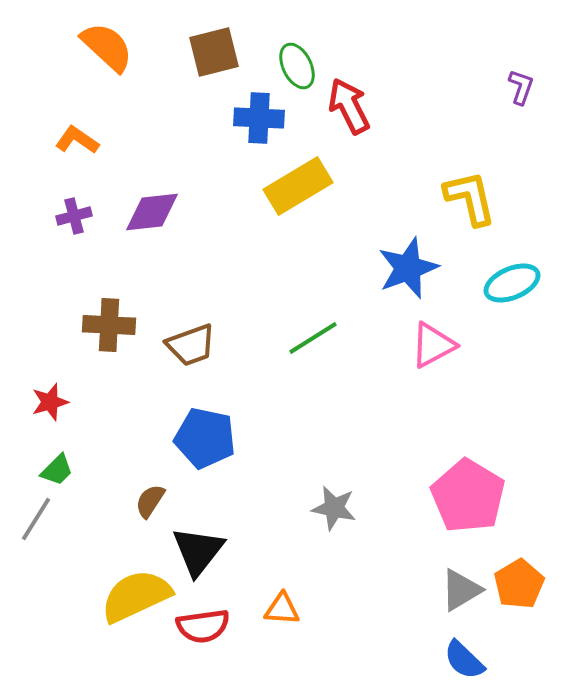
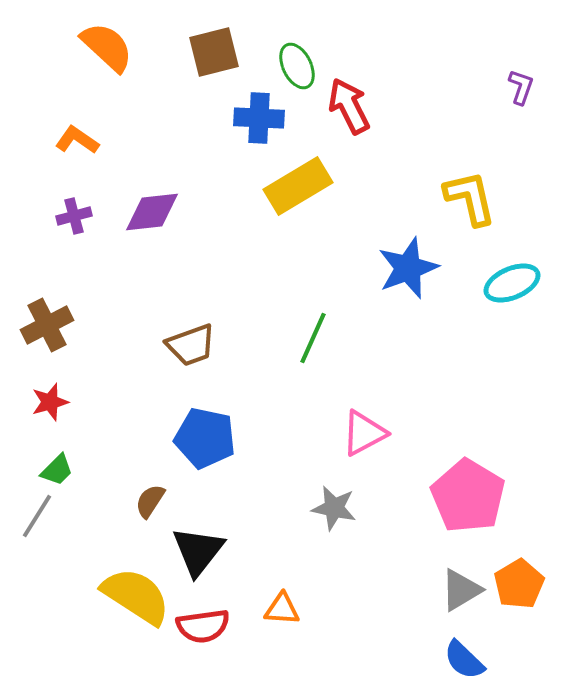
brown cross: moved 62 px left; rotated 30 degrees counterclockwise
green line: rotated 34 degrees counterclockwise
pink triangle: moved 69 px left, 88 px down
gray line: moved 1 px right, 3 px up
yellow semicircle: rotated 58 degrees clockwise
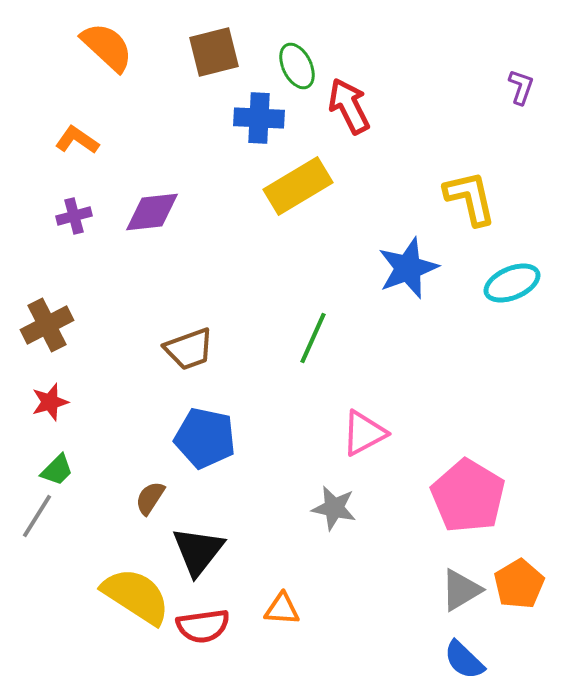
brown trapezoid: moved 2 px left, 4 px down
brown semicircle: moved 3 px up
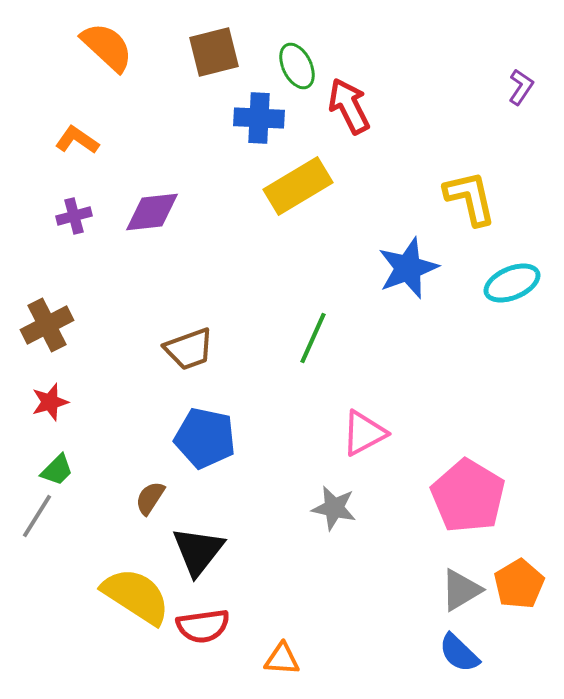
purple L-shape: rotated 15 degrees clockwise
orange triangle: moved 50 px down
blue semicircle: moved 5 px left, 7 px up
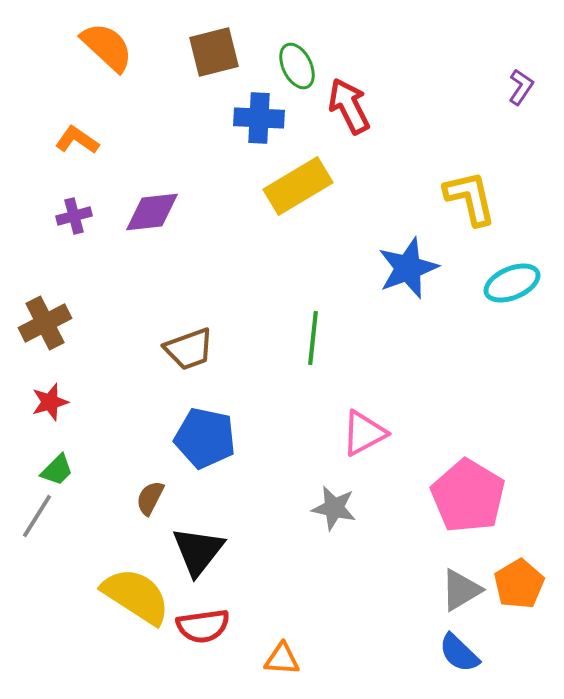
brown cross: moved 2 px left, 2 px up
green line: rotated 18 degrees counterclockwise
brown semicircle: rotated 6 degrees counterclockwise
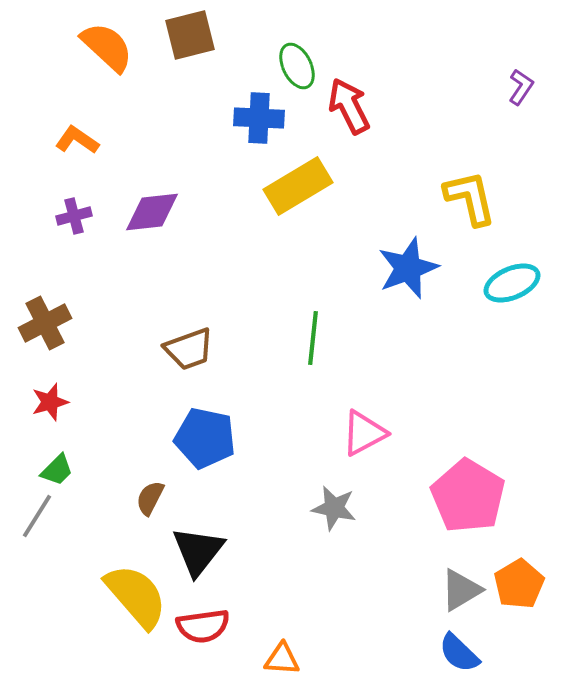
brown square: moved 24 px left, 17 px up
yellow semicircle: rotated 16 degrees clockwise
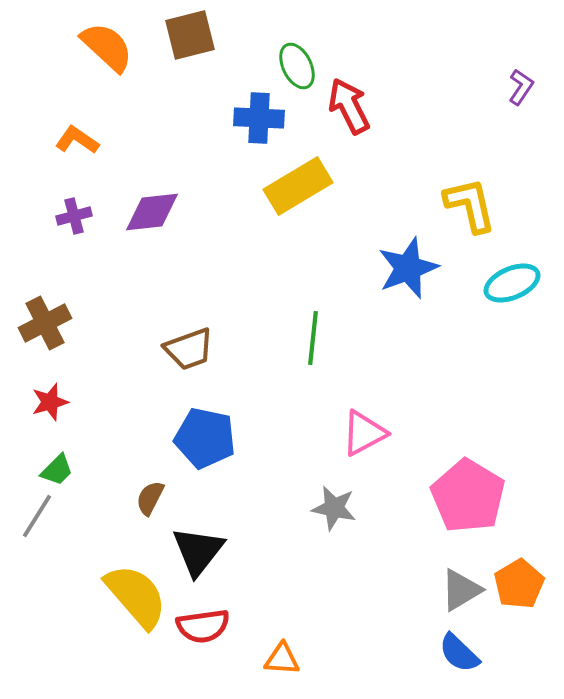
yellow L-shape: moved 7 px down
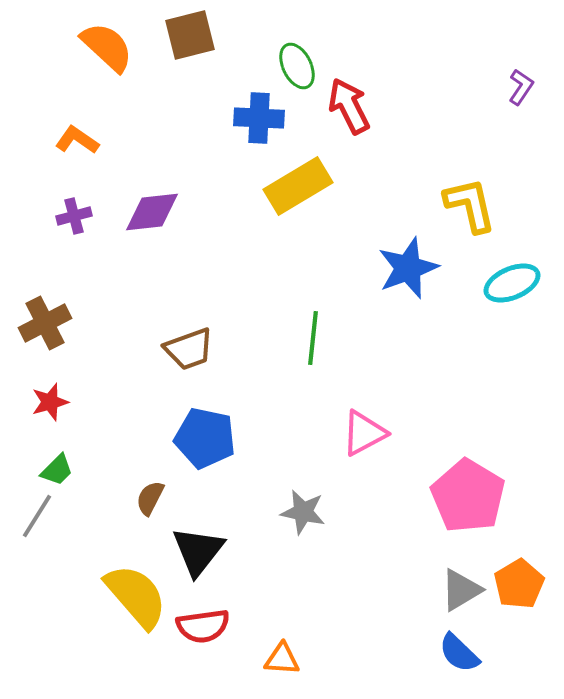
gray star: moved 31 px left, 4 px down
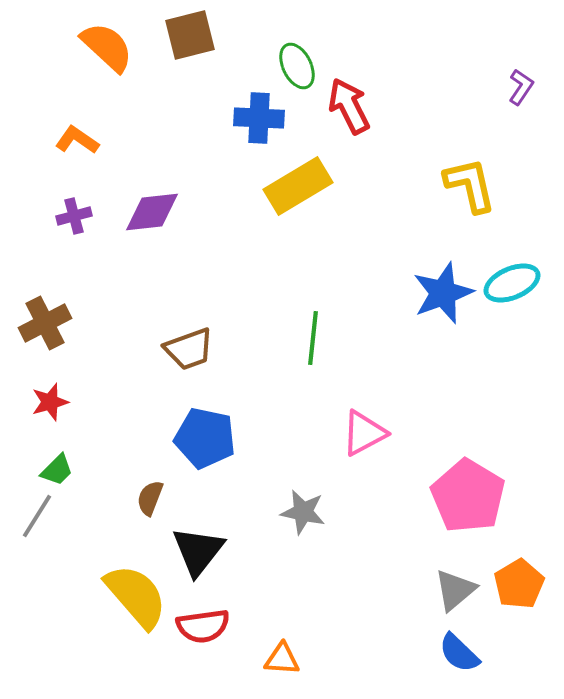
yellow L-shape: moved 20 px up
blue star: moved 35 px right, 25 px down
brown semicircle: rotated 6 degrees counterclockwise
gray triangle: moved 6 px left; rotated 9 degrees counterclockwise
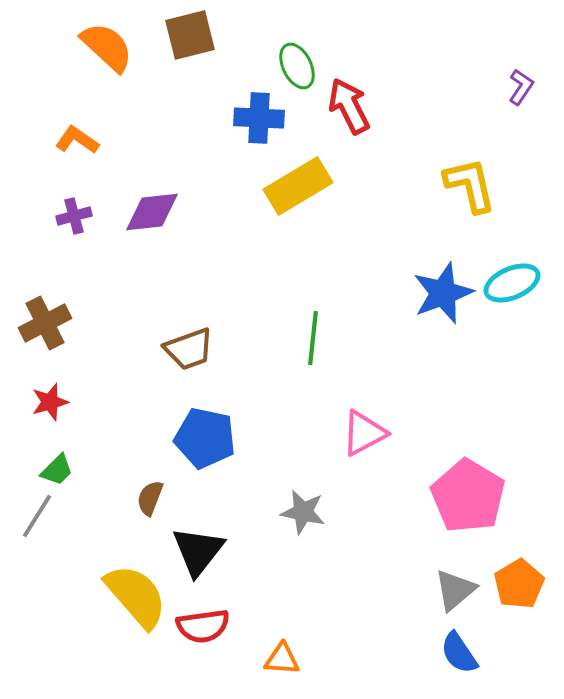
blue semicircle: rotated 12 degrees clockwise
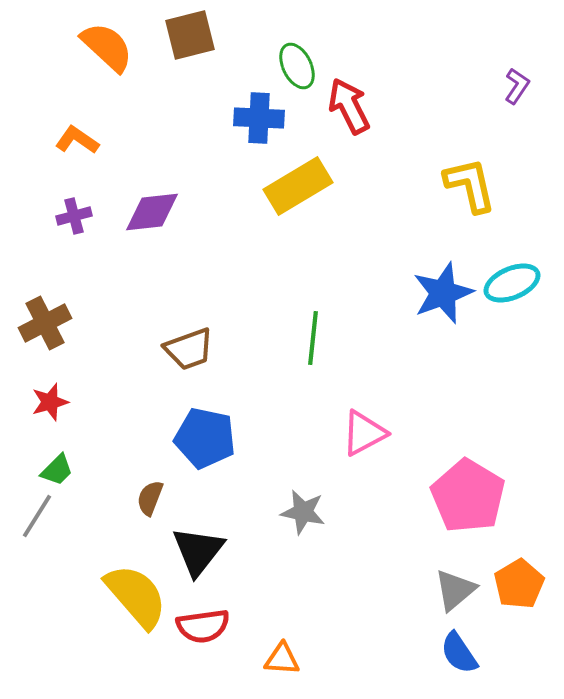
purple L-shape: moved 4 px left, 1 px up
